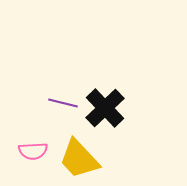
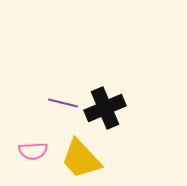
black cross: rotated 21 degrees clockwise
yellow trapezoid: moved 2 px right
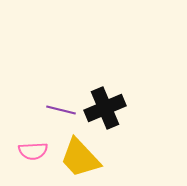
purple line: moved 2 px left, 7 px down
yellow trapezoid: moved 1 px left, 1 px up
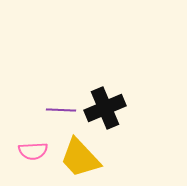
purple line: rotated 12 degrees counterclockwise
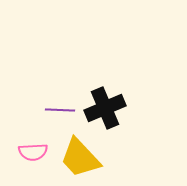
purple line: moved 1 px left
pink semicircle: moved 1 px down
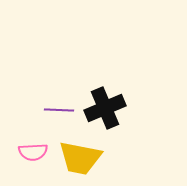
purple line: moved 1 px left
yellow trapezoid: rotated 36 degrees counterclockwise
